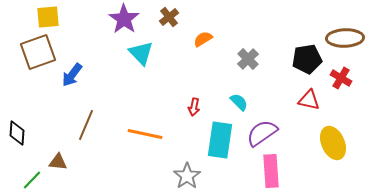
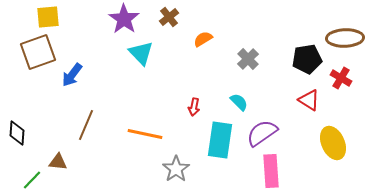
red triangle: rotated 20 degrees clockwise
gray star: moved 11 px left, 7 px up
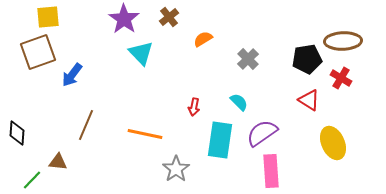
brown ellipse: moved 2 px left, 3 px down
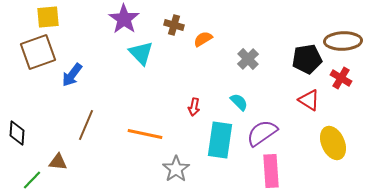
brown cross: moved 5 px right, 8 px down; rotated 36 degrees counterclockwise
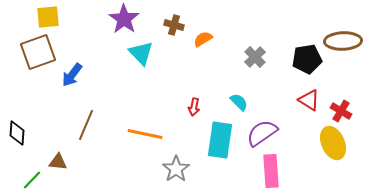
gray cross: moved 7 px right, 2 px up
red cross: moved 33 px down
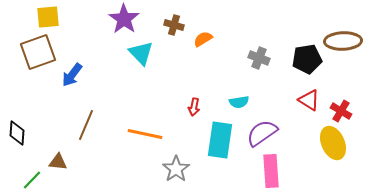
gray cross: moved 4 px right, 1 px down; rotated 25 degrees counterclockwise
cyan semicircle: rotated 126 degrees clockwise
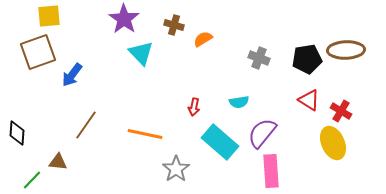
yellow square: moved 1 px right, 1 px up
brown ellipse: moved 3 px right, 9 px down
brown line: rotated 12 degrees clockwise
purple semicircle: rotated 16 degrees counterclockwise
cyan rectangle: moved 2 px down; rotated 57 degrees counterclockwise
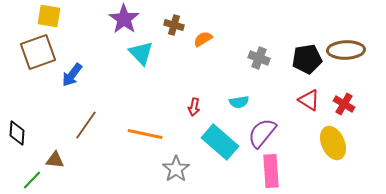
yellow square: rotated 15 degrees clockwise
red cross: moved 3 px right, 7 px up
brown triangle: moved 3 px left, 2 px up
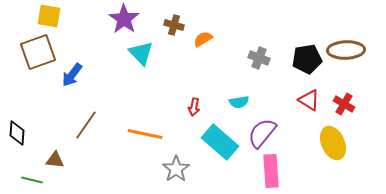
green line: rotated 60 degrees clockwise
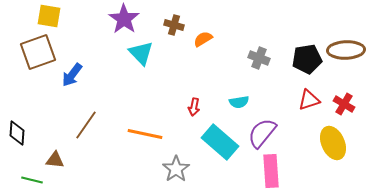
red triangle: rotated 50 degrees counterclockwise
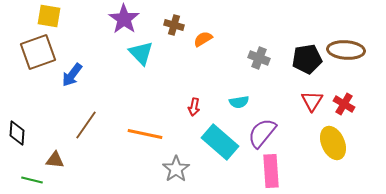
brown ellipse: rotated 6 degrees clockwise
red triangle: moved 3 px right, 1 px down; rotated 40 degrees counterclockwise
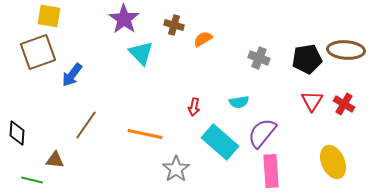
yellow ellipse: moved 19 px down
